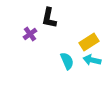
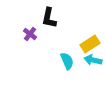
purple cross: rotated 16 degrees counterclockwise
yellow rectangle: moved 1 px right, 2 px down
cyan arrow: moved 1 px right
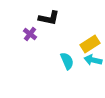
black L-shape: rotated 90 degrees counterclockwise
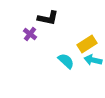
black L-shape: moved 1 px left
yellow rectangle: moved 3 px left
cyan semicircle: moved 1 px left; rotated 24 degrees counterclockwise
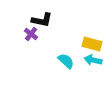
black L-shape: moved 6 px left, 2 px down
purple cross: moved 1 px right
yellow rectangle: moved 5 px right; rotated 48 degrees clockwise
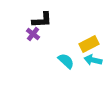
black L-shape: rotated 15 degrees counterclockwise
purple cross: moved 2 px right
yellow rectangle: moved 3 px left; rotated 42 degrees counterclockwise
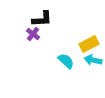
black L-shape: moved 1 px up
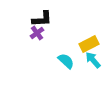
purple cross: moved 4 px right, 1 px up; rotated 16 degrees clockwise
cyan arrow: rotated 36 degrees clockwise
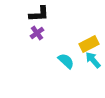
black L-shape: moved 3 px left, 5 px up
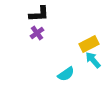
cyan semicircle: moved 13 px down; rotated 102 degrees clockwise
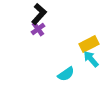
black L-shape: rotated 45 degrees counterclockwise
purple cross: moved 1 px right, 4 px up
cyan arrow: moved 2 px left, 1 px up
